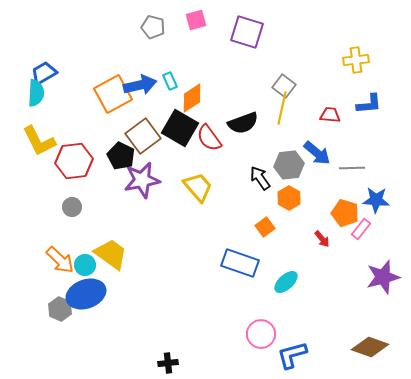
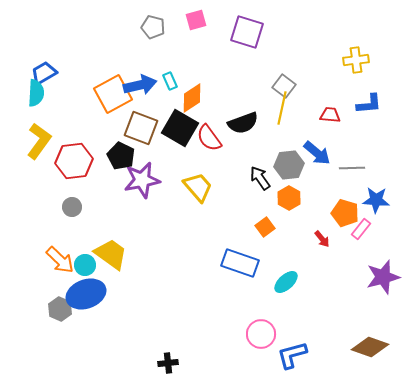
brown square at (143, 136): moved 2 px left, 8 px up; rotated 32 degrees counterclockwise
yellow L-shape at (39, 141): rotated 117 degrees counterclockwise
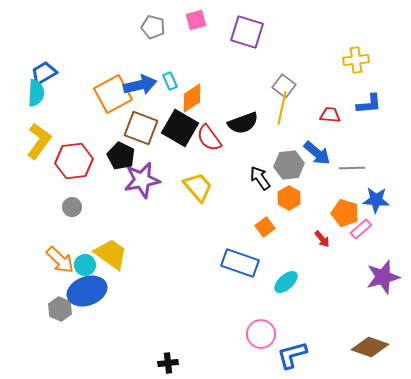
pink rectangle at (361, 229): rotated 10 degrees clockwise
blue ellipse at (86, 294): moved 1 px right, 3 px up
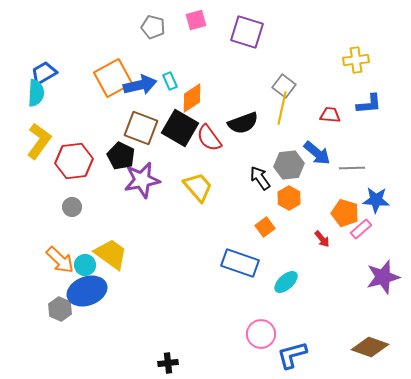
orange square at (113, 94): moved 16 px up
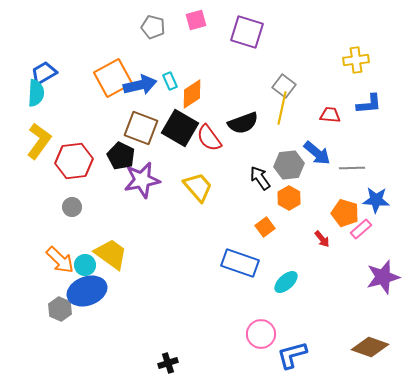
orange diamond at (192, 98): moved 4 px up
black cross at (168, 363): rotated 12 degrees counterclockwise
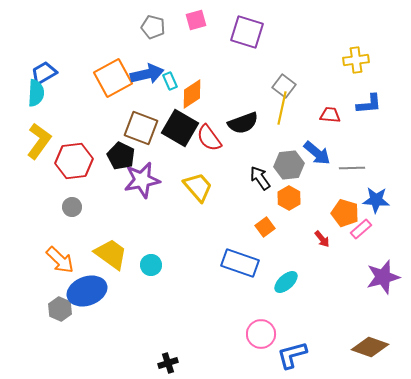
blue arrow at (140, 85): moved 7 px right, 11 px up
cyan circle at (85, 265): moved 66 px right
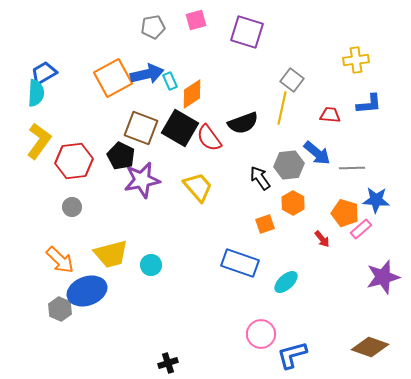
gray pentagon at (153, 27): rotated 25 degrees counterclockwise
gray square at (284, 86): moved 8 px right, 6 px up
orange hexagon at (289, 198): moved 4 px right, 5 px down
orange square at (265, 227): moved 3 px up; rotated 18 degrees clockwise
yellow trapezoid at (111, 254): rotated 129 degrees clockwise
